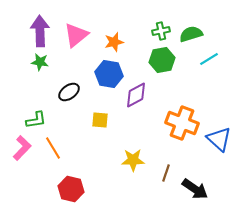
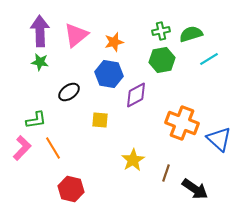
yellow star: rotated 30 degrees counterclockwise
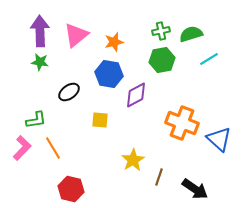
brown line: moved 7 px left, 4 px down
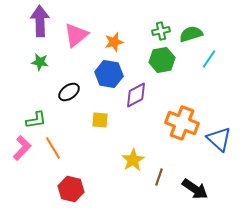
purple arrow: moved 10 px up
cyan line: rotated 24 degrees counterclockwise
